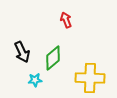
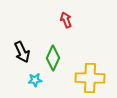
green diamond: rotated 25 degrees counterclockwise
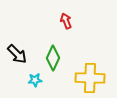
red arrow: moved 1 px down
black arrow: moved 5 px left, 2 px down; rotated 20 degrees counterclockwise
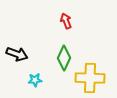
black arrow: rotated 25 degrees counterclockwise
green diamond: moved 11 px right
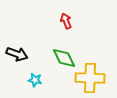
green diamond: rotated 50 degrees counterclockwise
cyan star: rotated 16 degrees clockwise
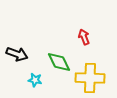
red arrow: moved 18 px right, 16 px down
green diamond: moved 5 px left, 4 px down
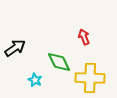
black arrow: moved 2 px left, 6 px up; rotated 55 degrees counterclockwise
cyan star: rotated 16 degrees clockwise
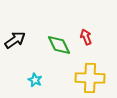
red arrow: moved 2 px right
black arrow: moved 8 px up
green diamond: moved 17 px up
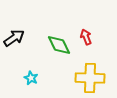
black arrow: moved 1 px left, 2 px up
cyan star: moved 4 px left, 2 px up
